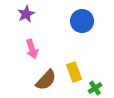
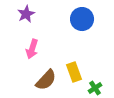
blue circle: moved 2 px up
pink arrow: rotated 36 degrees clockwise
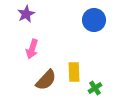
blue circle: moved 12 px right, 1 px down
yellow rectangle: rotated 18 degrees clockwise
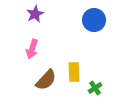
purple star: moved 9 px right
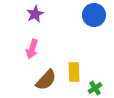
blue circle: moved 5 px up
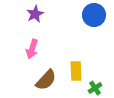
yellow rectangle: moved 2 px right, 1 px up
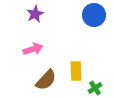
pink arrow: moved 1 px right; rotated 126 degrees counterclockwise
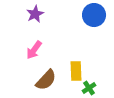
pink arrow: moved 1 px right, 1 px down; rotated 144 degrees clockwise
green cross: moved 6 px left
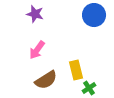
purple star: rotated 30 degrees counterclockwise
pink arrow: moved 3 px right
yellow rectangle: moved 1 px up; rotated 12 degrees counterclockwise
brown semicircle: rotated 15 degrees clockwise
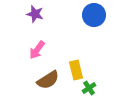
brown semicircle: moved 2 px right
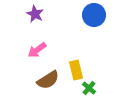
purple star: rotated 12 degrees clockwise
pink arrow: rotated 18 degrees clockwise
green cross: rotated 16 degrees counterclockwise
